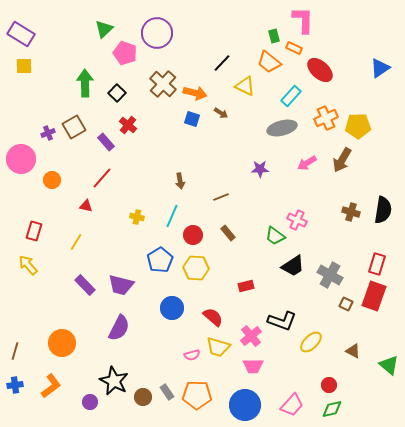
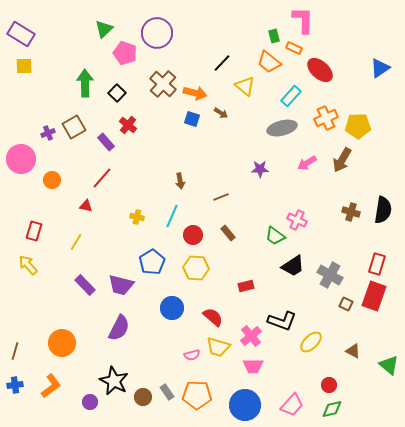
yellow triangle at (245, 86): rotated 15 degrees clockwise
blue pentagon at (160, 260): moved 8 px left, 2 px down
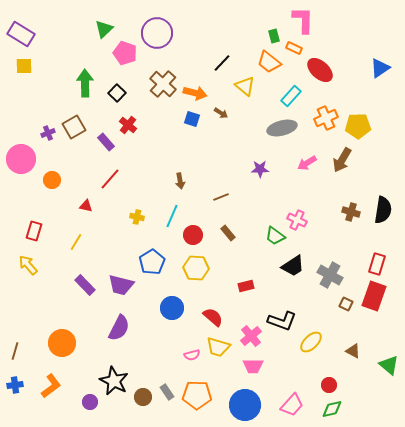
red line at (102, 178): moved 8 px right, 1 px down
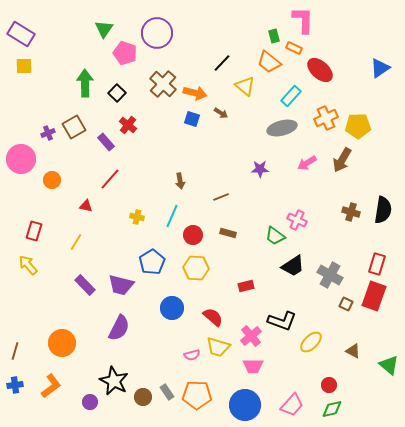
green triangle at (104, 29): rotated 12 degrees counterclockwise
brown rectangle at (228, 233): rotated 35 degrees counterclockwise
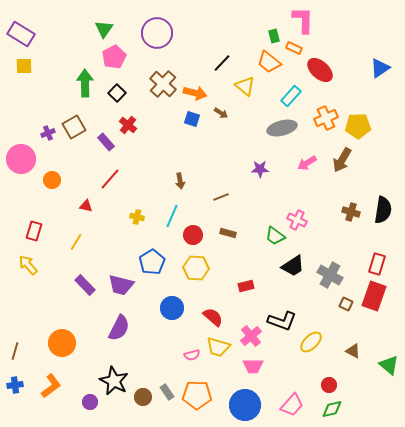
pink pentagon at (125, 53): moved 11 px left, 4 px down; rotated 25 degrees clockwise
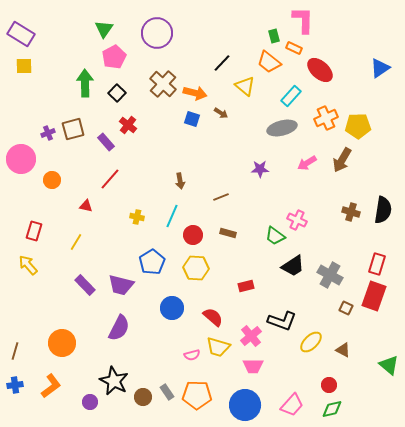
brown square at (74, 127): moved 1 px left, 2 px down; rotated 15 degrees clockwise
brown square at (346, 304): moved 4 px down
brown triangle at (353, 351): moved 10 px left, 1 px up
